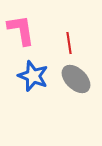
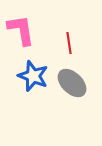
gray ellipse: moved 4 px left, 4 px down
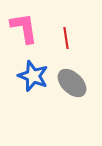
pink L-shape: moved 3 px right, 2 px up
red line: moved 3 px left, 5 px up
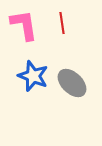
pink L-shape: moved 3 px up
red line: moved 4 px left, 15 px up
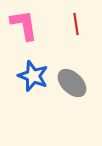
red line: moved 14 px right, 1 px down
